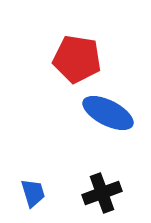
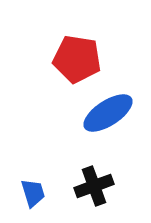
blue ellipse: rotated 60 degrees counterclockwise
black cross: moved 8 px left, 7 px up
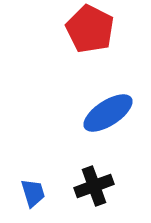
red pentagon: moved 13 px right, 30 px up; rotated 18 degrees clockwise
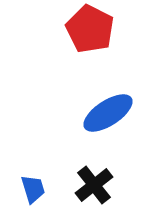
black cross: moved 1 px up; rotated 18 degrees counterclockwise
blue trapezoid: moved 4 px up
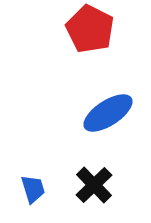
black cross: rotated 6 degrees counterclockwise
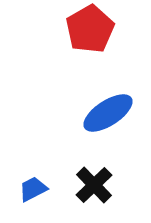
red pentagon: rotated 15 degrees clockwise
blue trapezoid: rotated 100 degrees counterclockwise
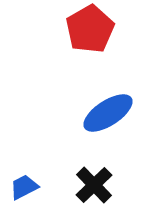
blue trapezoid: moved 9 px left, 2 px up
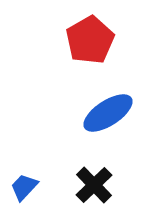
red pentagon: moved 11 px down
blue trapezoid: rotated 20 degrees counterclockwise
